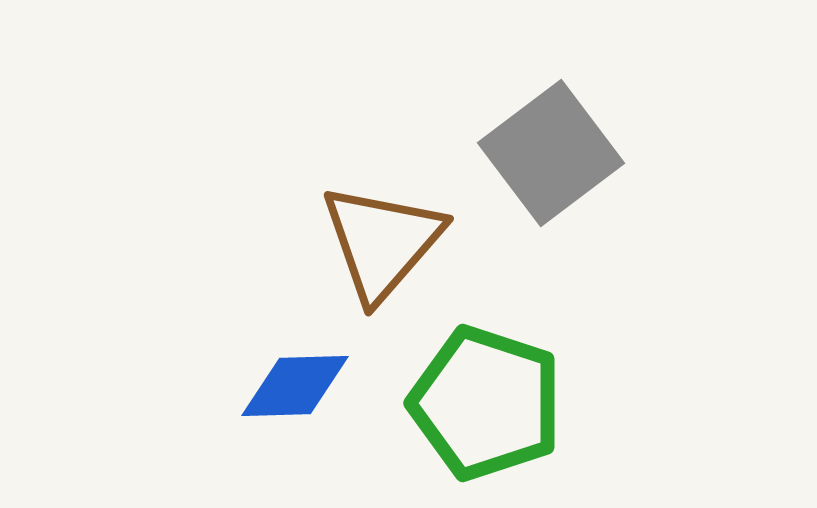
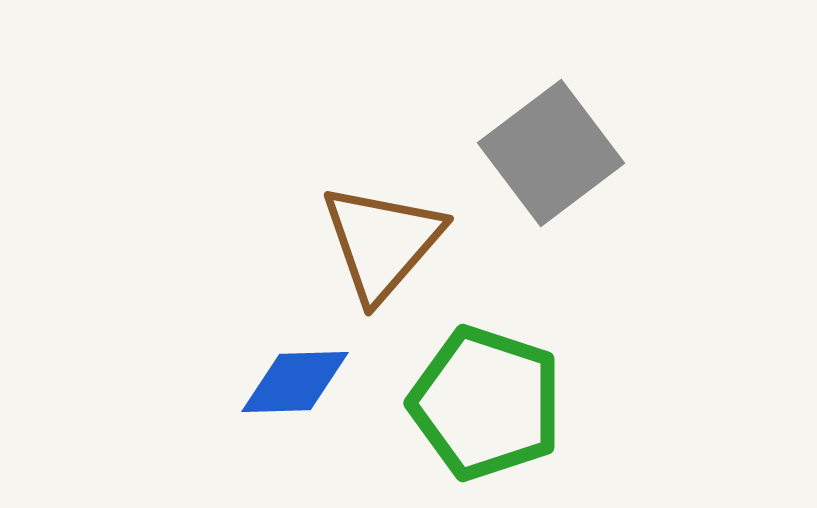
blue diamond: moved 4 px up
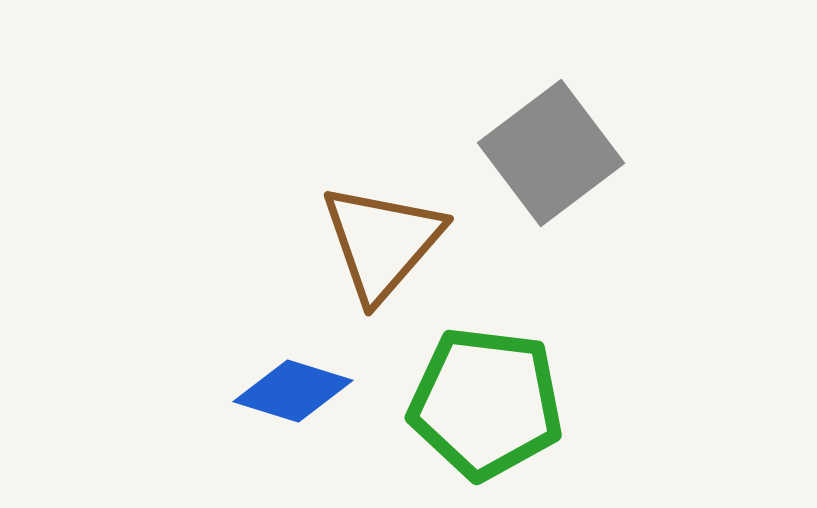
blue diamond: moved 2 px left, 9 px down; rotated 19 degrees clockwise
green pentagon: rotated 11 degrees counterclockwise
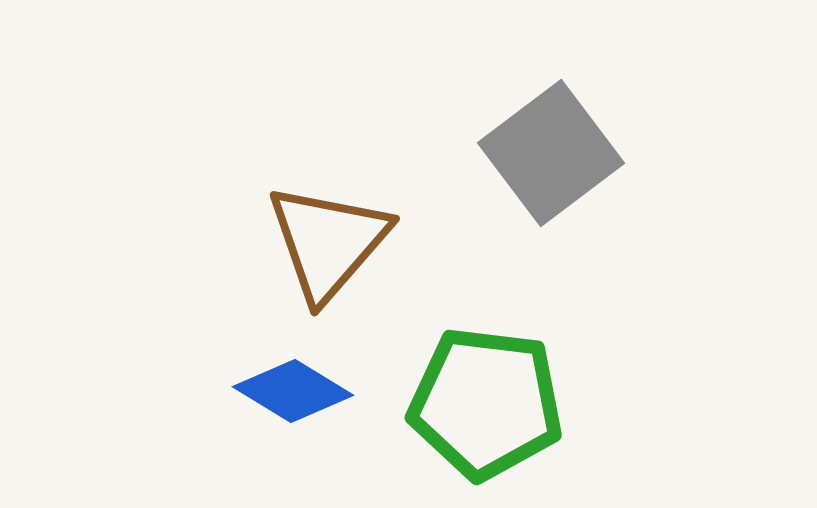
brown triangle: moved 54 px left
blue diamond: rotated 14 degrees clockwise
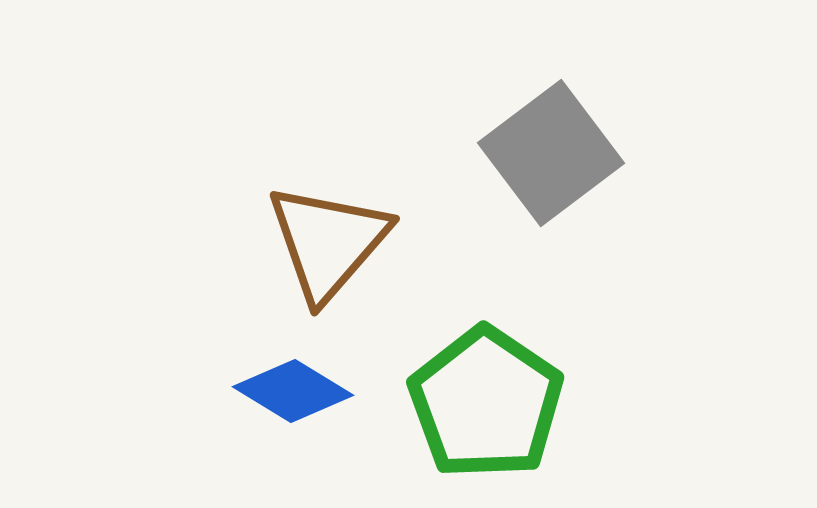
green pentagon: rotated 27 degrees clockwise
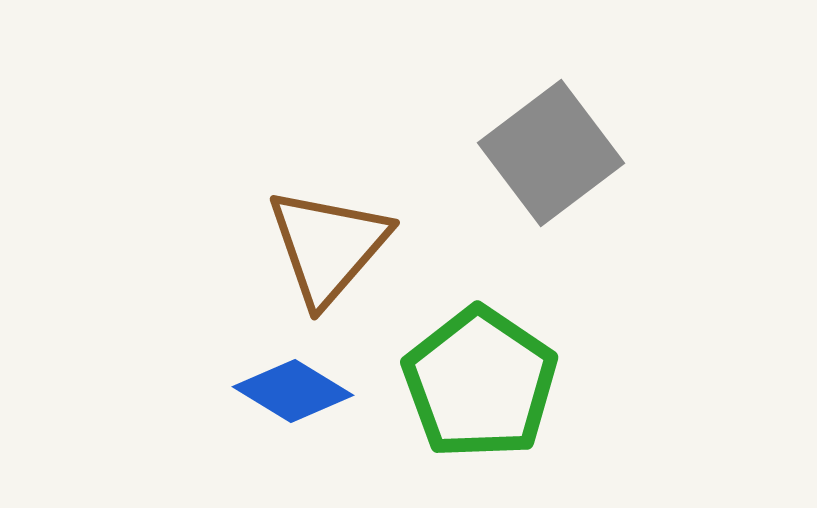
brown triangle: moved 4 px down
green pentagon: moved 6 px left, 20 px up
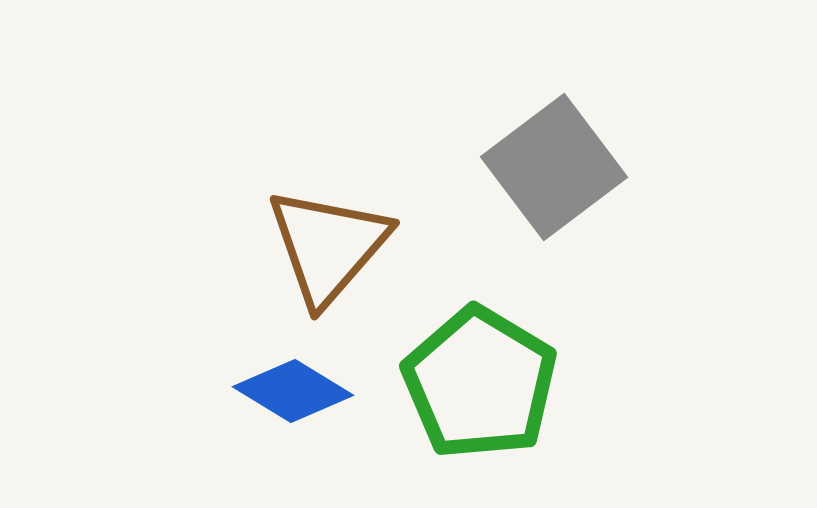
gray square: moved 3 px right, 14 px down
green pentagon: rotated 3 degrees counterclockwise
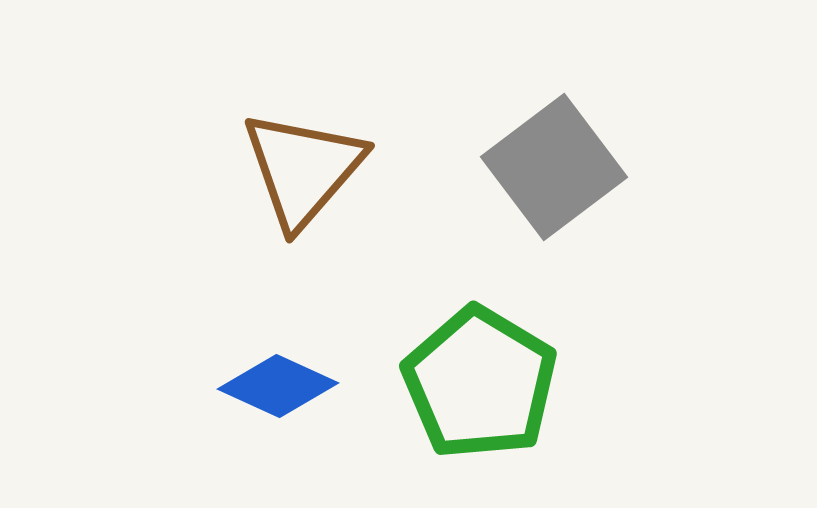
brown triangle: moved 25 px left, 77 px up
blue diamond: moved 15 px left, 5 px up; rotated 7 degrees counterclockwise
